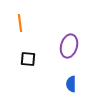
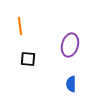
orange line: moved 3 px down
purple ellipse: moved 1 px right, 1 px up
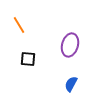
orange line: moved 1 px left, 1 px up; rotated 24 degrees counterclockwise
blue semicircle: rotated 28 degrees clockwise
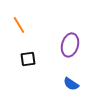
black square: rotated 14 degrees counterclockwise
blue semicircle: rotated 84 degrees counterclockwise
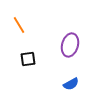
blue semicircle: rotated 63 degrees counterclockwise
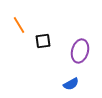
purple ellipse: moved 10 px right, 6 px down
black square: moved 15 px right, 18 px up
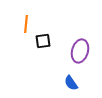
orange line: moved 7 px right, 1 px up; rotated 36 degrees clockwise
blue semicircle: moved 1 px up; rotated 84 degrees clockwise
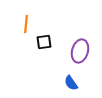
black square: moved 1 px right, 1 px down
